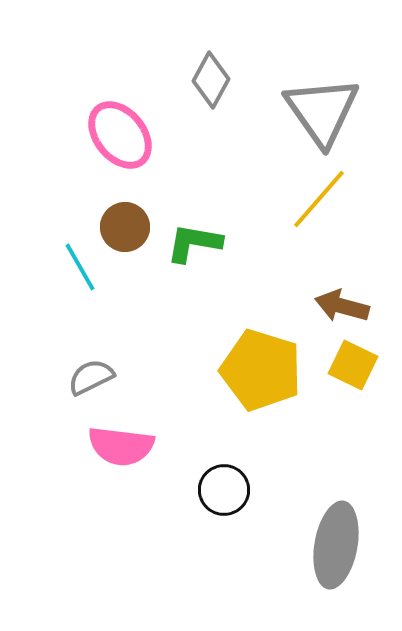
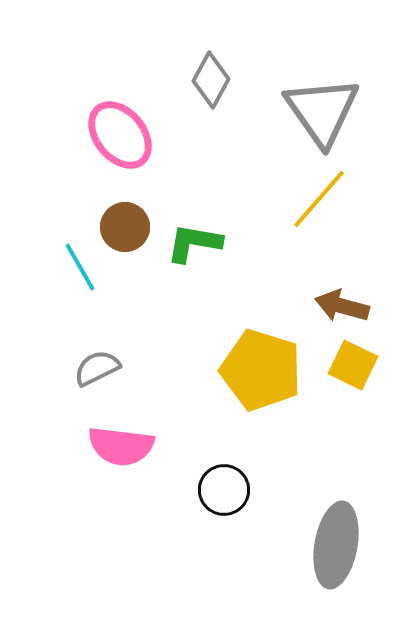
gray semicircle: moved 6 px right, 9 px up
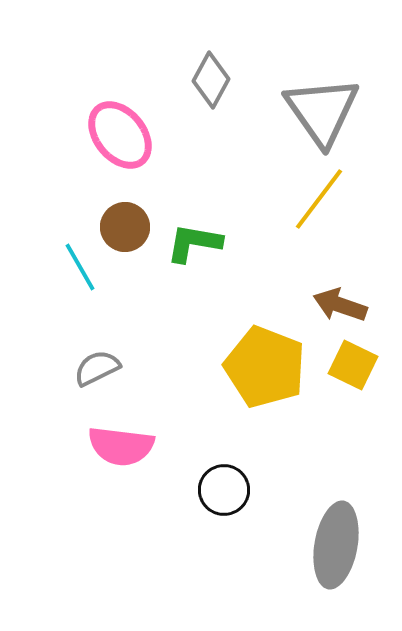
yellow line: rotated 4 degrees counterclockwise
brown arrow: moved 2 px left, 1 px up; rotated 4 degrees clockwise
yellow pentagon: moved 4 px right, 3 px up; rotated 4 degrees clockwise
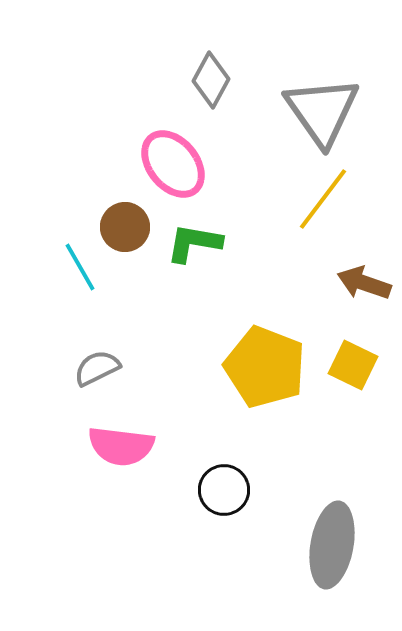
pink ellipse: moved 53 px right, 29 px down
yellow line: moved 4 px right
brown arrow: moved 24 px right, 22 px up
gray ellipse: moved 4 px left
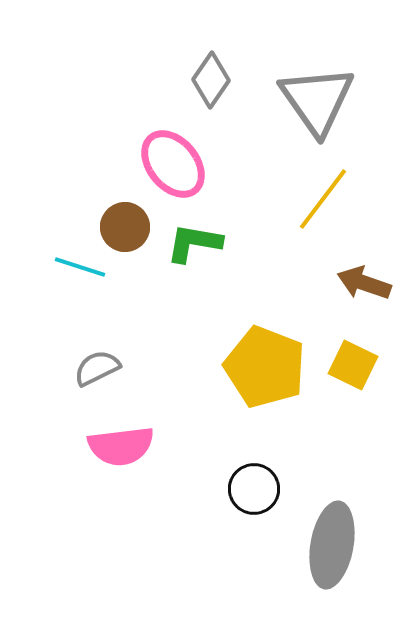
gray diamond: rotated 6 degrees clockwise
gray triangle: moved 5 px left, 11 px up
cyan line: rotated 42 degrees counterclockwise
pink semicircle: rotated 14 degrees counterclockwise
black circle: moved 30 px right, 1 px up
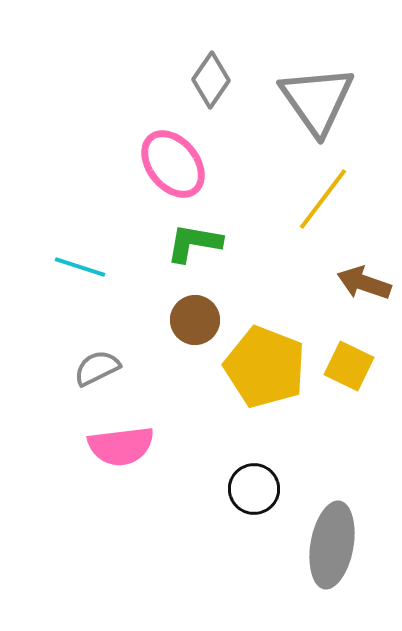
brown circle: moved 70 px right, 93 px down
yellow square: moved 4 px left, 1 px down
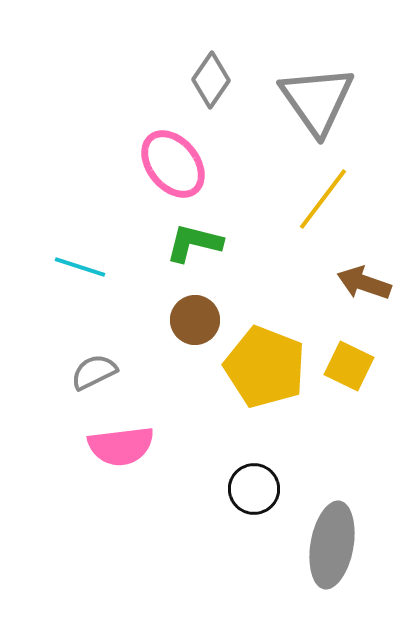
green L-shape: rotated 4 degrees clockwise
gray semicircle: moved 3 px left, 4 px down
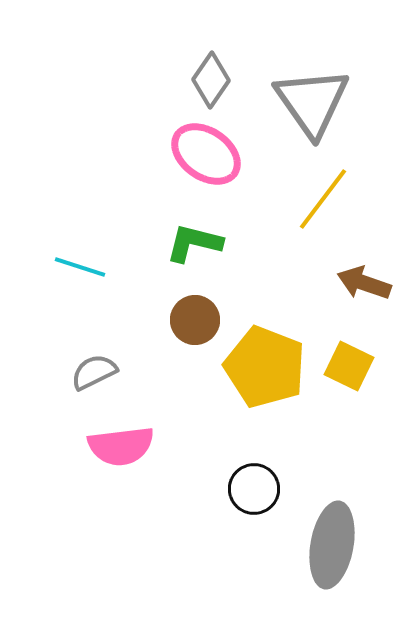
gray triangle: moved 5 px left, 2 px down
pink ellipse: moved 33 px right, 10 px up; rotated 16 degrees counterclockwise
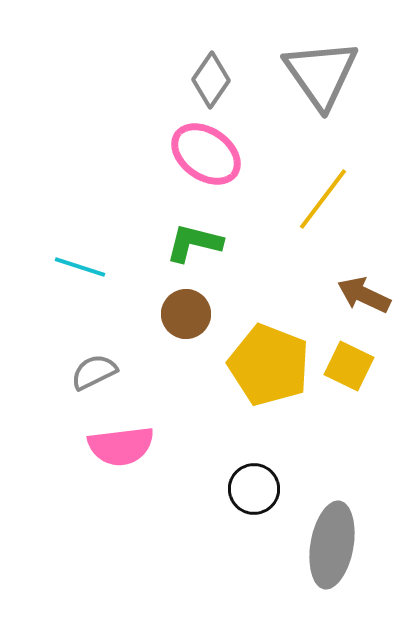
gray triangle: moved 9 px right, 28 px up
brown arrow: moved 12 px down; rotated 6 degrees clockwise
brown circle: moved 9 px left, 6 px up
yellow pentagon: moved 4 px right, 2 px up
